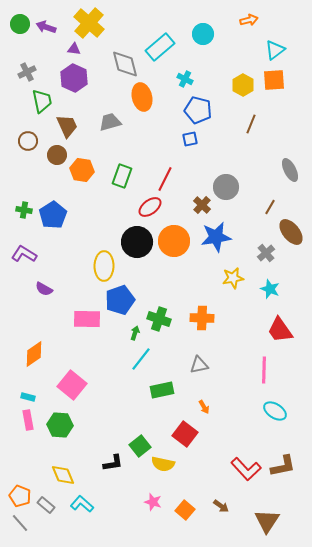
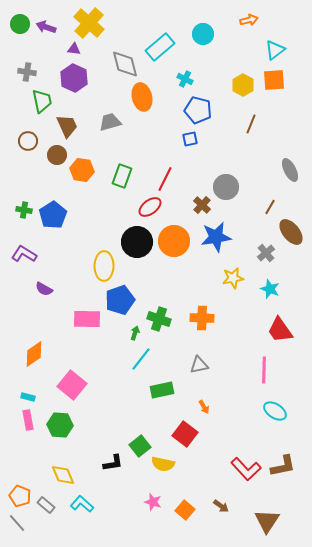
gray cross at (27, 72): rotated 36 degrees clockwise
gray line at (20, 523): moved 3 px left
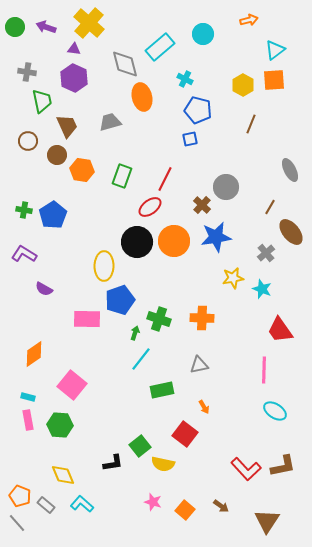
green circle at (20, 24): moved 5 px left, 3 px down
cyan star at (270, 289): moved 8 px left
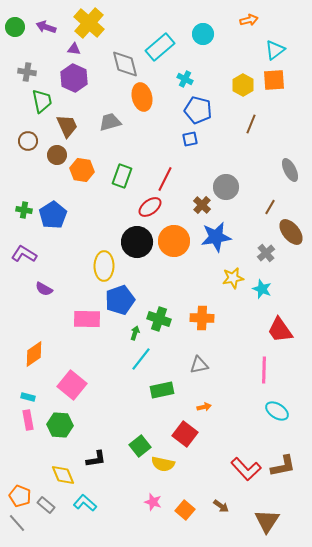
orange arrow at (204, 407): rotated 72 degrees counterclockwise
cyan ellipse at (275, 411): moved 2 px right
black L-shape at (113, 463): moved 17 px left, 4 px up
cyan L-shape at (82, 504): moved 3 px right, 1 px up
